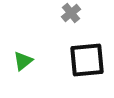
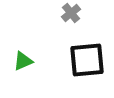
green triangle: rotated 15 degrees clockwise
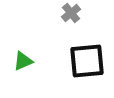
black square: moved 1 px down
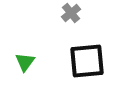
green triangle: moved 2 px right, 1 px down; rotated 30 degrees counterclockwise
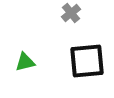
green triangle: rotated 40 degrees clockwise
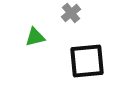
green triangle: moved 10 px right, 25 px up
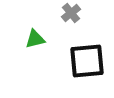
green triangle: moved 2 px down
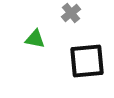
green triangle: rotated 25 degrees clockwise
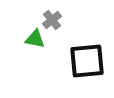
gray cross: moved 19 px left, 7 px down
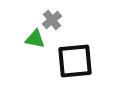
black square: moved 12 px left
